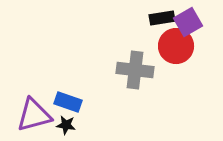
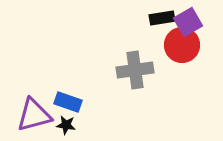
red circle: moved 6 px right, 1 px up
gray cross: rotated 15 degrees counterclockwise
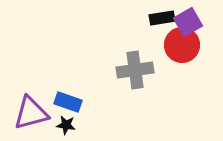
purple triangle: moved 3 px left, 2 px up
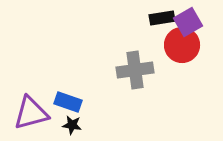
black star: moved 6 px right
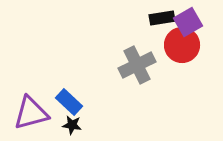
gray cross: moved 2 px right, 5 px up; rotated 18 degrees counterclockwise
blue rectangle: moved 1 px right; rotated 24 degrees clockwise
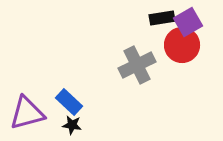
purple triangle: moved 4 px left
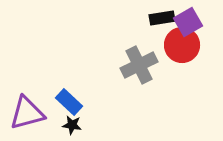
gray cross: moved 2 px right
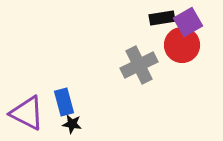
blue rectangle: moved 5 px left; rotated 32 degrees clockwise
purple triangle: rotated 42 degrees clockwise
black star: moved 1 px up
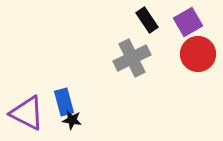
black rectangle: moved 15 px left, 2 px down; rotated 65 degrees clockwise
red circle: moved 16 px right, 9 px down
gray cross: moved 7 px left, 7 px up
black star: moved 4 px up
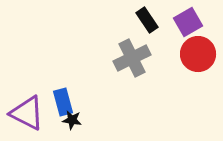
blue rectangle: moved 1 px left
